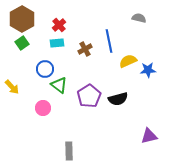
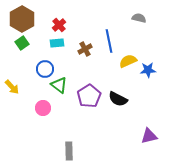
black semicircle: rotated 42 degrees clockwise
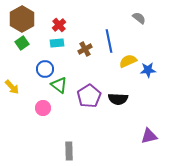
gray semicircle: rotated 24 degrees clockwise
black semicircle: rotated 24 degrees counterclockwise
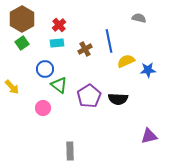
gray semicircle: rotated 24 degrees counterclockwise
yellow semicircle: moved 2 px left
gray rectangle: moved 1 px right
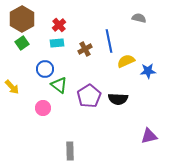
blue star: moved 1 px down
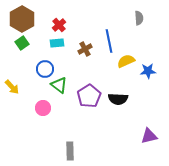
gray semicircle: rotated 72 degrees clockwise
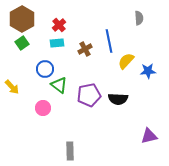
yellow semicircle: rotated 24 degrees counterclockwise
purple pentagon: moved 1 px up; rotated 20 degrees clockwise
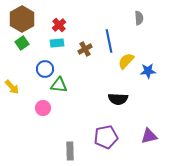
green triangle: rotated 30 degrees counterclockwise
purple pentagon: moved 17 px right, 42 px down
